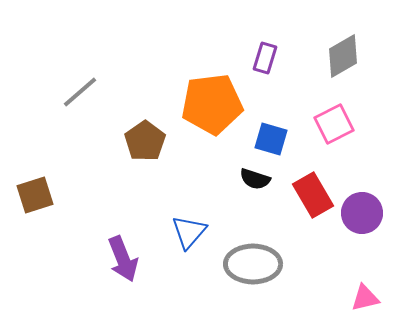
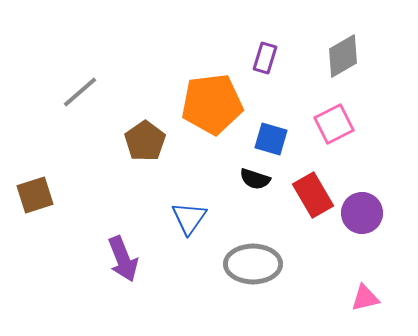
blue triangle: moved 14 px up; rotated 6 degrees counterclockwise
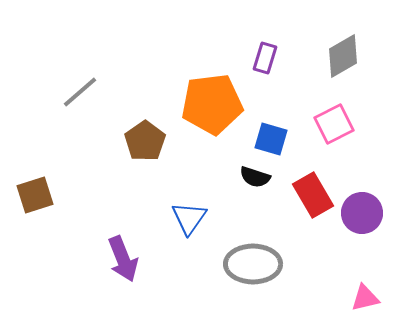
black semicircle: moved 2 px up
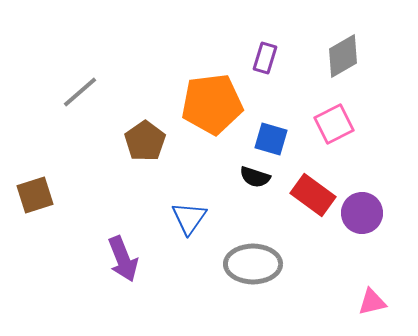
red rectangle: rotated 24 degrees counterclockwise
pink triangle: moved 7 px right, 4 px down
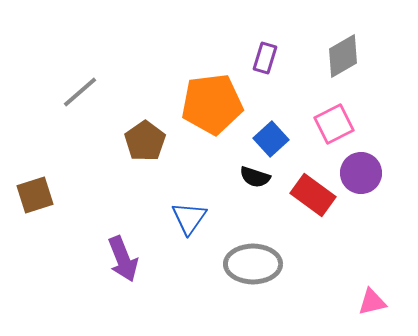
blue square: rotated 32 degrees clockwise
purple circle: moved 1 px left, 40 px up
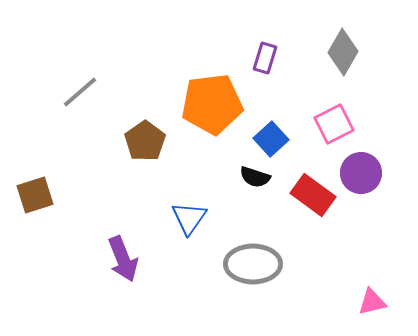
gray diamond: moved 4 px up; rotated 30 degrees counterclockwise
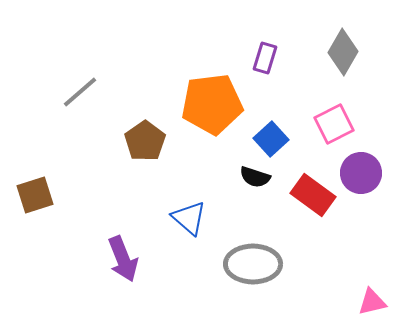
blue triangle: rotated 24 degrees counterclockwise
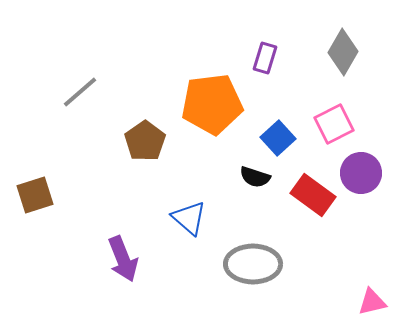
blue square: moved 7 px right, 1 px up
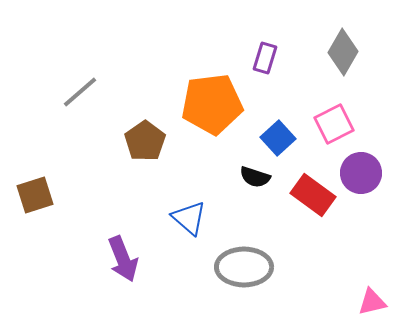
gray ellipse: moved 9 px left, 3 px down
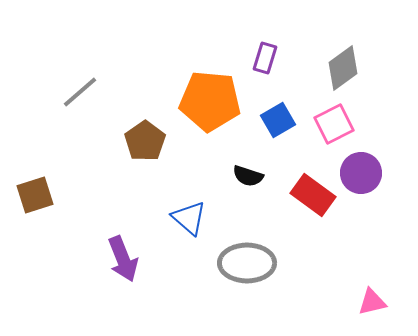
gray diamond: moved 16 px down; rotated 24 degrees clockwise
orange pentagon: moved 2 px left, 3 px up; rotated 12 degrees clockwise
blue square: moved 18 px up; rotated 12 degrees clockwise
black semicircle: moved 7 px left, 1 px up
gray ellipse: moved 3 px right, 4 px up
